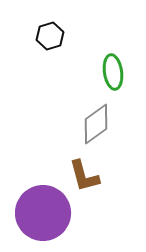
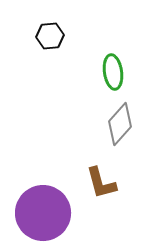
black hexagon: rotated 12 degrees clockwise
gray diamond: moved 24 px right; rotated 12 degrees counterclockwise
brown L-shape: moved 17 px right, 7 px down
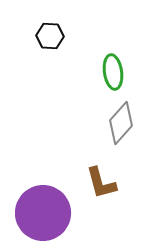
black hexagon: rotated 8 degrees clockwise
gray diamond: moved 1 px right, 1 px up
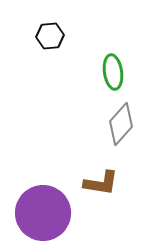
black hexagon: rotated 8 degrees counterclockwise
gray diamond: moved 1 px down
brown L-shape: rotated 66 degrees counterclockwise
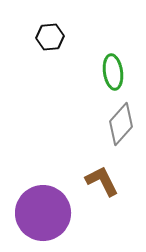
black hexagon: moved 1 px down
brown L-shape: moved 1 px right, 2 px up; rotated 126 degrees counterclockwise
